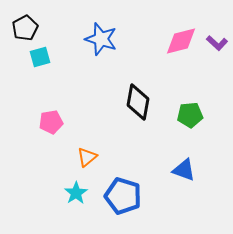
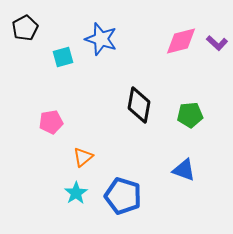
cyan square: moved 23 px right
black diamond: moved 1 px right, 3 px down
orange triangle: moved 4 px left
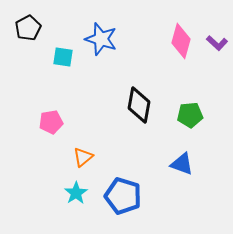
black pentagon: moved 3 px right
pink diamond: rotated 60 degrees counterclockwise
cyan square: rotated 25 degrees clockwise
blue triangle: moved 2 px left, 6 px up
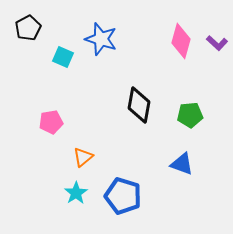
cyan square: rotated 15 degrees clockwise
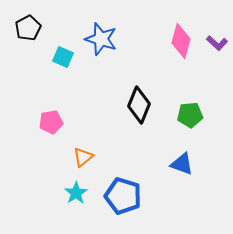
black diamond: rotated 12 degrees clockwise
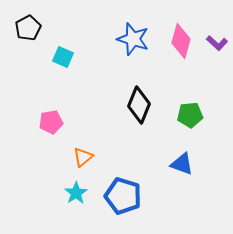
blue star: moved 32 px right
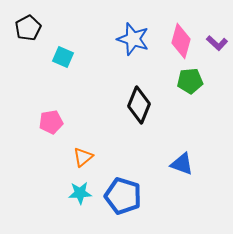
green pentagon: moved 34 px up
cyan star: moved 4 px right; rotated 30 degrees clockwise
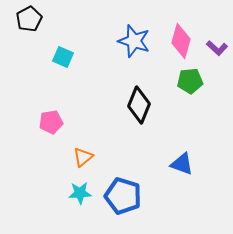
black pentagon: moved 1 px right, 9 px up
blue star: moved 1 px right, 2 px down
purple L-shape: moved 5 px down
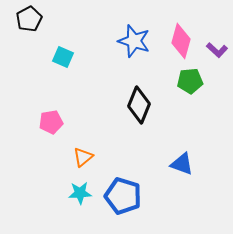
purple L-shape: moved 2 px down
